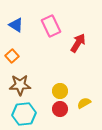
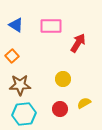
pink rectangle: rotated 65 degrees counterclockwise
yellow circle: moved 3 px right, 12 px up
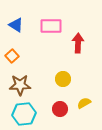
red arrow: rotated 30 degrees counterclockwise
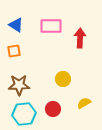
red arrow: moved 2 px right, 5 px up
orange square: moved 2 px right, 5 px up; rotated 32 degrees clockwise
brown star: moved 1 px left
red circle: moved 7 px left
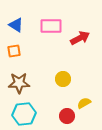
red arrow: rotated 60 degrees clockwise
brown star: moved 2 px up
red circle: moved 14 px right, 7 px down
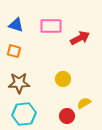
blue triangle: rotated 14 degrees counterclockwise
orange square: rotated 24 degrees clockwise
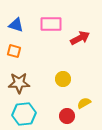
pink rectangle: moved 2 px up
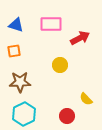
orange square: rotated 24 degrees counterclockwise
yellow circle: moved 3 px left, 14 px up
brown star: moved 1 px right, 1 px up
yellow semicircle: moved 2 px right, 4 px up; rotated 104 degrees counterclockwise
cyan hexagon: rotated 20 degrees counterclockwise
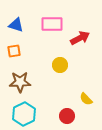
pink rectangle: moved 1 px right
